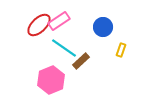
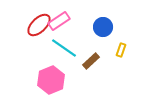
brown rectangle: moved 10 px right
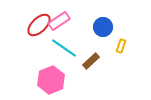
yellow rectangle: moved 4 px up
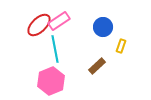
cyan line: moved 9 px left, 1 px down; rotated 44 degrees clockwise
brown rectangle: moved 6 px right, 5 px down
pink hexagon: moved 1 px down
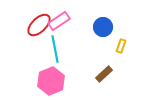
brown rectangle: moved 7 px right, 8 px down
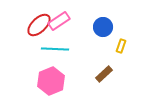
cyan line: rotated 76 degrees counterclockwise
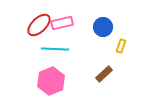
pink rectangle: moved 3 px right, 2 px down; rotated 20 degrees clockwise
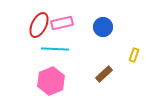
red ellipse: rotated 20 degrees counterclockwise
yellow rectangle: moved 13 px right, 9 px down
